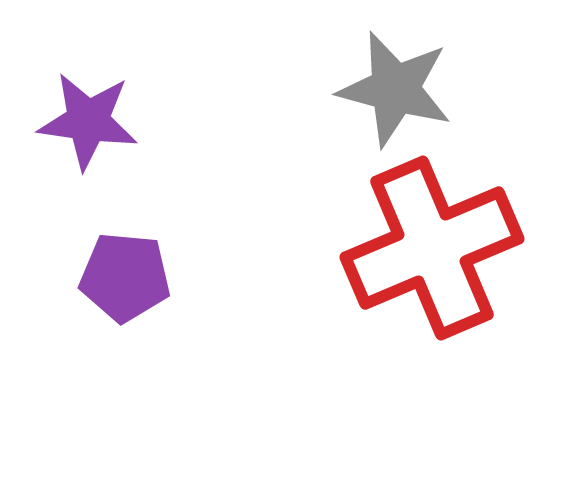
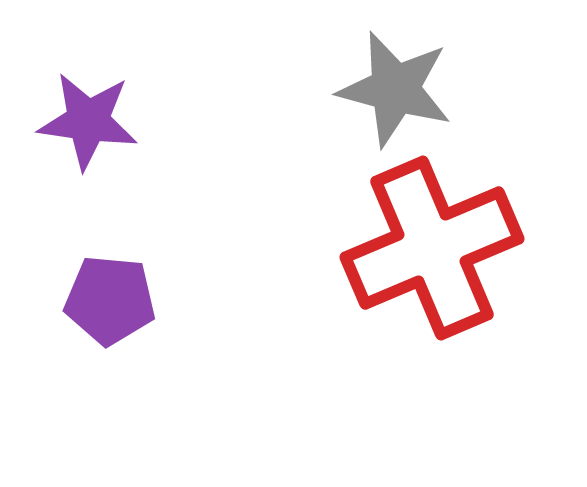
purple pentagon: moved 15 px left, 23 px down
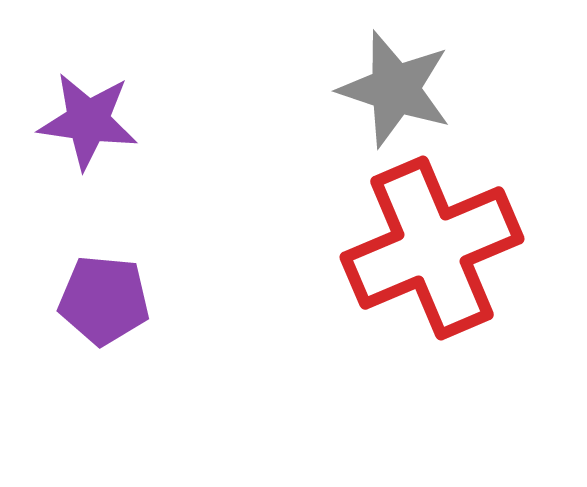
gray star: rotated 3 degrees clockwise
purple pentagon: moved 6 px left
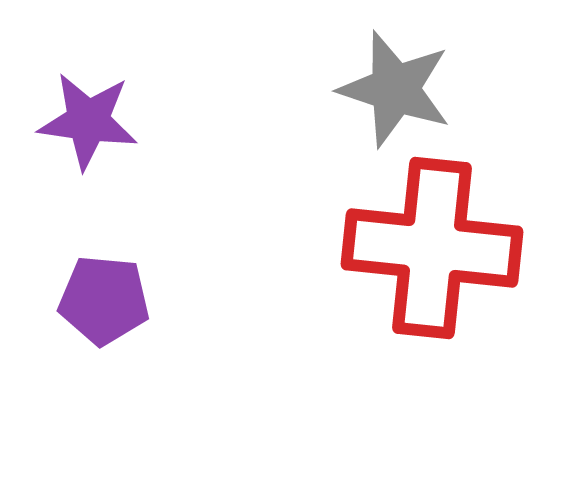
red cross: rotated 29 degrees clockwise
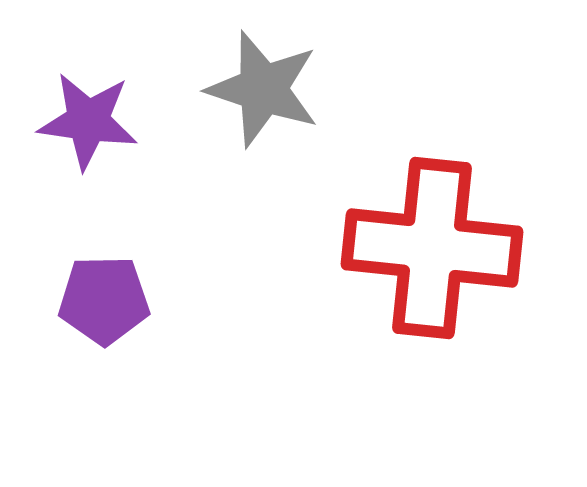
gray star: moved 132 px left
purple pentagon: rotated 6 degrees counterclockwise
